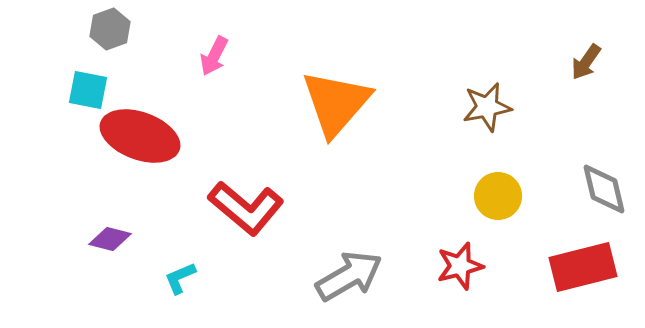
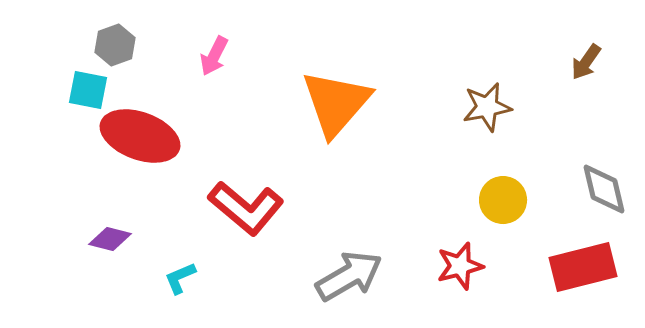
gray hexagon: moved 5 px right, 16 px down
yellow circle: moved 5 px right, 4 px down
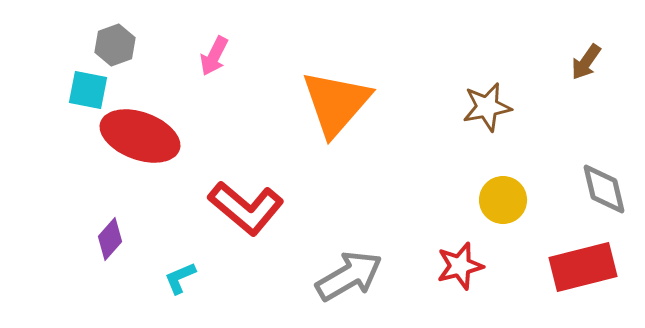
purple diamond: rotated 63 degrees counterclockwise
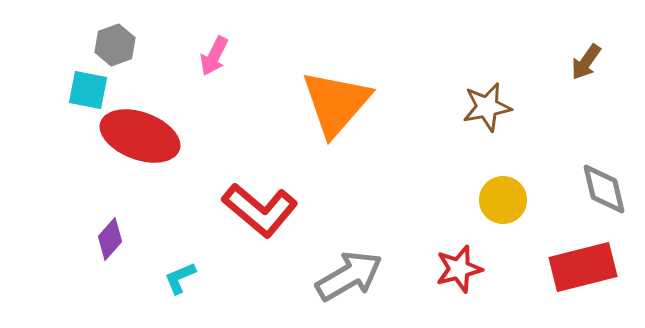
red L-shape: moved 14 px right, 2 px down
red star: moved 1 px left, 3 px down
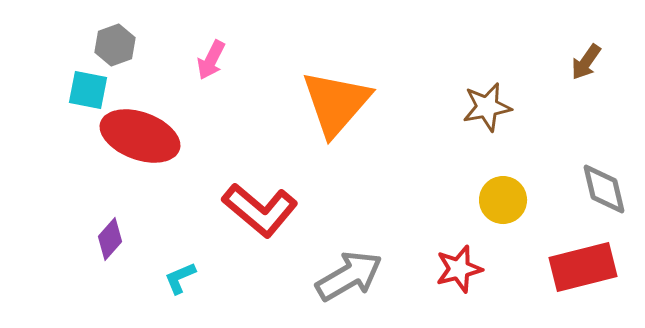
pink arrow: moved 3 px left, 4 px down
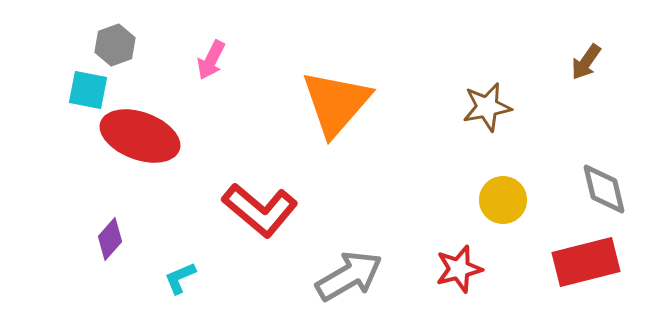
red rectangle: moved 3 px right, 5 px up
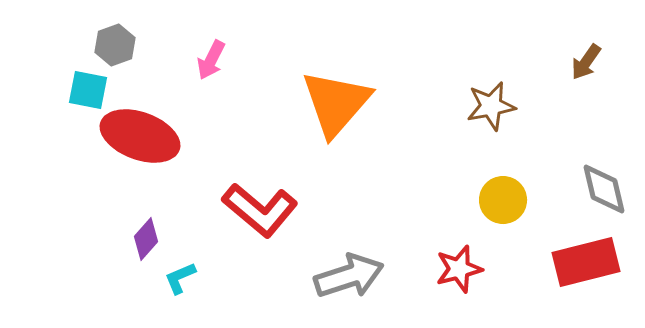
brown star: moved 4 px right, 1 px up
purple diamond: moved 36 px right
gray arrow: rotated 12 degrees clockwise
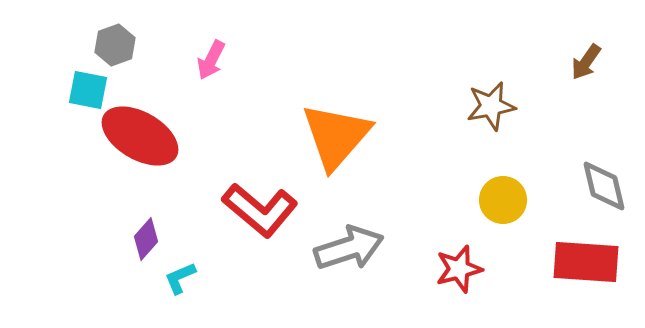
orange triangle: moved 33 px down
red ellipse: rotated 10 degrees clockwise
gray diamond: moved 3 px up
red rectangle: rotated 18 degrees clockwise
gray arrow: moved 28 px up
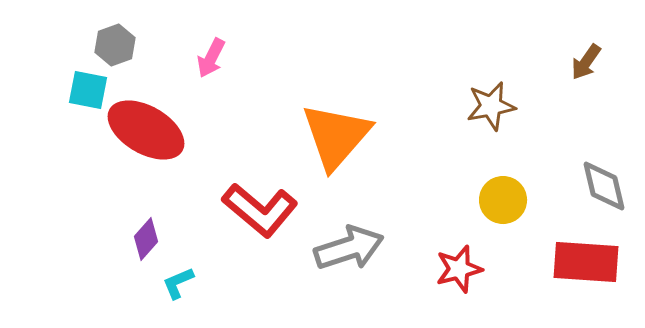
pink arrow: moved 2 px up
red ellipse: moved 6 px right, 6 px up
cyan L-shape: moved 2 px left, 5 px down
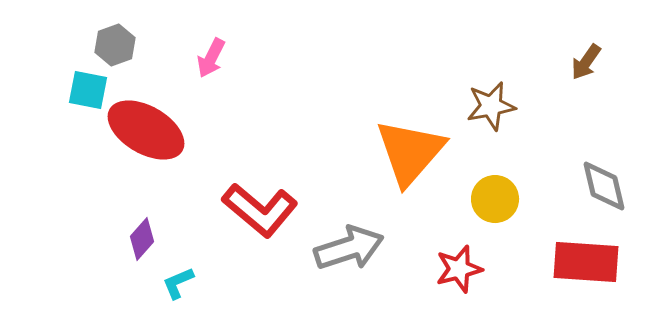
orange triangle: moved 74 px right, 16 px down
yellow circle: moved 8 px left, 1 px up
purple diamond: moved 4 px left
